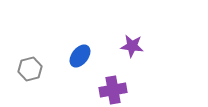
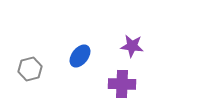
purple cross: moved 9 px right, 6 px up; rotated 12 degrees clockwise
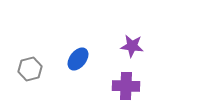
blue ellipse: moved 2 px left, 3 px down
purple cross: moved 4 px right, 2 px down
